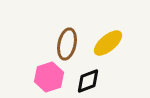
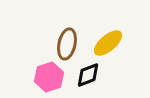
black diamond: moved 6 px up
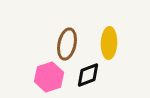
yellow ellipse: moved 1 px right; rotated 48 degrees counterclockwise
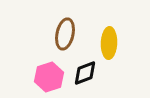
brown ellipse: moved 2 px left, 10 px up
black diamond: moved 3 px left, 2 px up
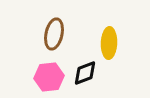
brown ellipse: moved 11 px left
pink hexagon: rotated 12 degrees clockwise
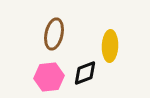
yellow ellipse: moved 1 px right, 3 px down
